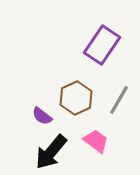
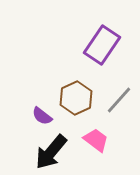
gray line: rotated 12 degrees clockwise
pink trapezoid: moved 1 px up
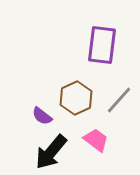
purple rectangle: rotated 27 degrees counterclockwise
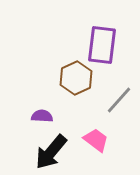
brown hexagon: moved 20 px up
purple semicircle: rotated 145 degrees clockwise
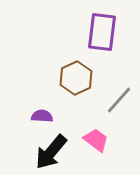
purple rectangle: moved 13 px up
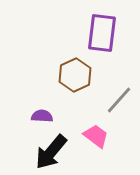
purple rectangle: moved 1 px down
brown hexagon: moved 1 px left, 3 px up
pink trapezoid: moved 4 px up
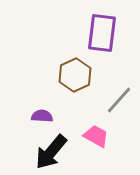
pink trapezoid: rotated 8 degrees counterclockwise
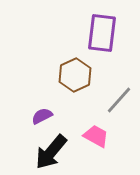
purple semicircle: rotated 30 degrees counterclockwise
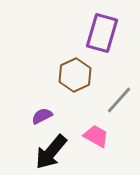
purple rectangle: rotated 9 degrees clockwise
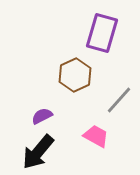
black arrow: moved 13 px left
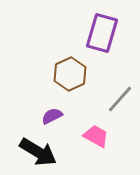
brown hexagon: moved 5 px left, 1 px up
gray line: moved 1 px right, 1 px up
purple semicircle: moved 10 px right
black arrow: rotated 99 degrees counterclockwise
